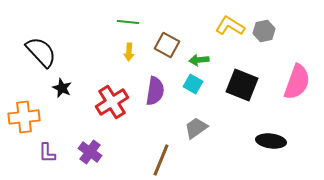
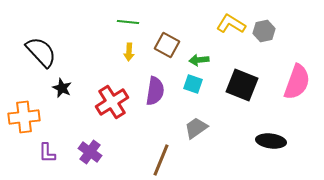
yellow L-shape: moved 1 px right, 2 px up
cyan square: rotated 12 degrees counterclockwise
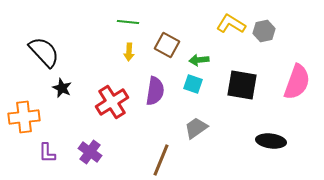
black semicircle: moved 3 px right
black square: rotated 12 degrees counterclockwise
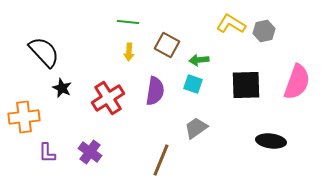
black square: moved 4 px right; rotated 12 degrees counterclockwise
red cross: moved 4 px left, 4 px up
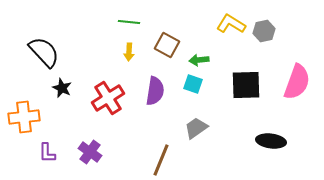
green line: moved 1 px right
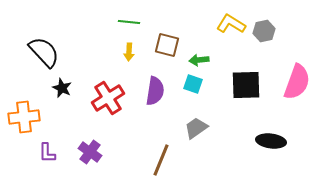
brown square: rotated 15 degrees counterclockwise
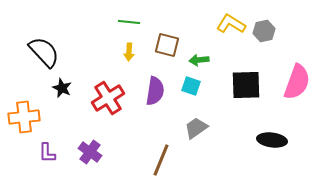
cyan square: moved 2 px left, 2 px down
black ellipse: moved 1 px right, 1 px up
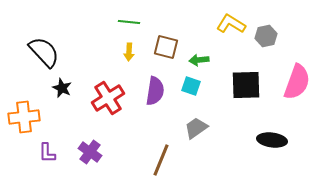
gray hexagon: moved 2 px right, 5 px down
brown square: moved 1 px left, 2 px down
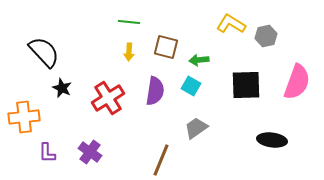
cyan square: rotated 12 degrees clockwise
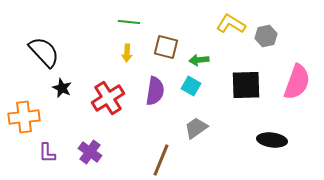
yellow arrow: moved 2 px left, 1 px down
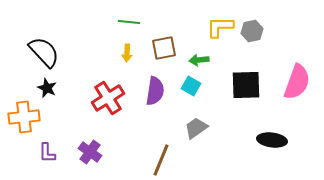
yellow L-shape: moved 11 px left, 3 px down; rotated 32 degrees counterclockwise
gray hexagon: moved 14 px left, 5 px up
brown square: moved 2 px left, 1 px down; rotated 25 degrees counterclockwise
black star: moved 15 px left
